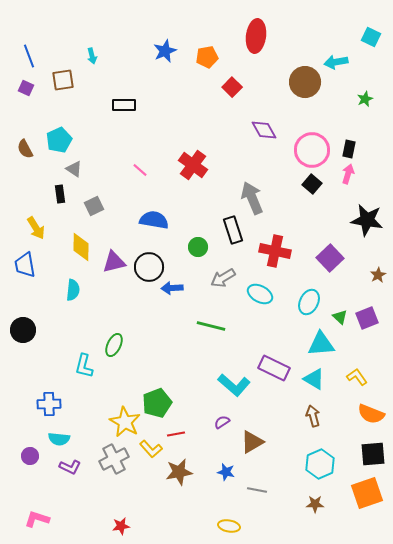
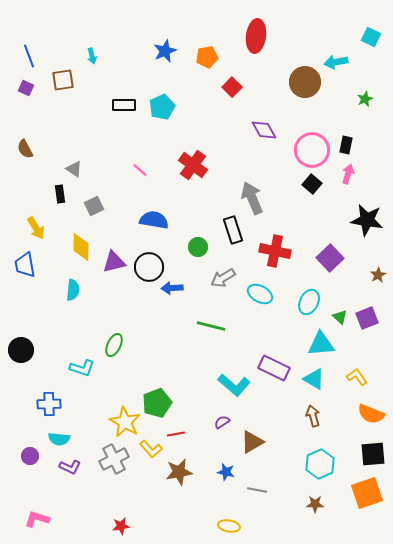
cyan pentagon at (59, 140): moved 103 px right, 33 px up
black rectangle at (349, 149): moved 3 px left, 4 px up
black circle at (23, 330): moved 2 px left, 20 px down
cyan L-shape at (84, 366): moved 2 px left, 2 px down; rotated 85 degrees counterclockwise
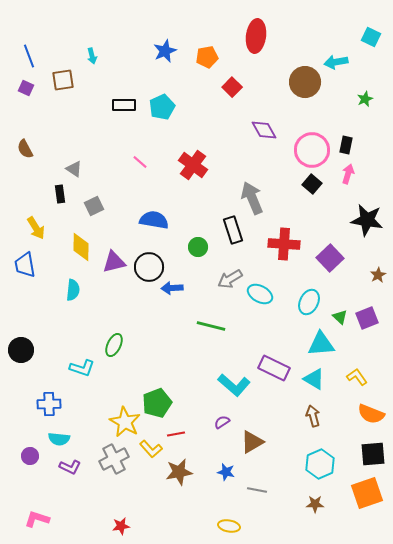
pink line at (140, 170): moved 8 px up
red cross at (275, 251): moved 9 px right, 7 px up; rotated 8 degrees counterclockwise
gray arrow at (223, 278): moved 7 px right, 1 px down
